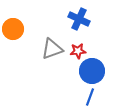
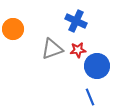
blue cross: moved 3 px left, 2 px down
red star: moved 1 px up
blue circle: moved 5 px right, 5 px up
blue line: rotated 42 degrees counterclockwise
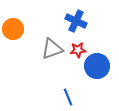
blue line: moved 22 px left
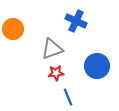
red star: moved 22 px left, 23 px down
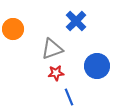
blue cross: rotated 20 degrees clockwise
blue line: moved 1 px right
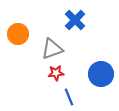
blue cross: moved 1 px left, 1 px up
orange circle: moved 5 px right, 5 px down
blue circle: moved 4 px right, 8 px down
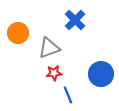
orange circle: moved 1 px up
gray triangle: moved 3 px left, 1 px up
red star: moved 2 px left
blue line: moved 1 px left, 2 px up
